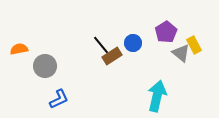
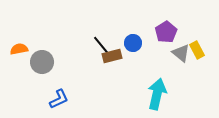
yellow rectangle: moved 3 px right, 5 px down
brown rectangle: rotated 18 degrees clockwise
gray circle: moved 3 px left, 4 px up
cyan arrow: moved 2 px up
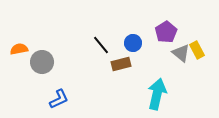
brown rectangle: moved 9 px right, 8 px down
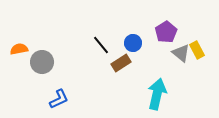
brown rectangle: moved 1 px up; rotated 18 degrees counterclockwise
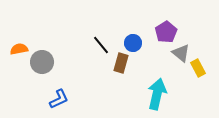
yellow rectangle: moved 1 px right, 18 px down
brown rectangle: rotated 42 degrees counterclockwise
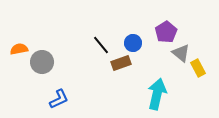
brown rectangle: rotated 54 degrees clockwise
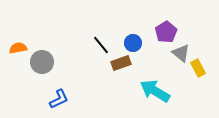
orange semicircle: moved 1 px left, 1 px up
cyan arrow: moved 2 px left, 3 px up; rotated 72 degrees counterclockwise
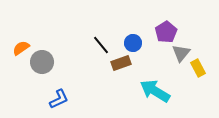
orange semicircle: moved 3 px right; rotated 24 degrees counterclockwise
gray triangle: rotated 30 degrees clockwise
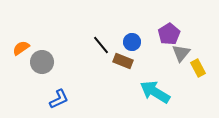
purple pentagon: moved 3 px right, 2 px down
blue circle: moved 1 px left, 1 px up
brown rectangle: moved 2 px right, 2 px up; rotated 42 degrees clockwise
cyan arrow: moved 1 px down
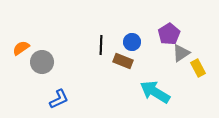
black line: rotated 42 degrees clockwise
gray triangle: rotated 18 degrees clockwise
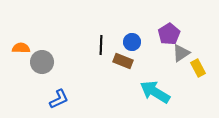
orange semicircle: rotated 36 degrees clockwise
